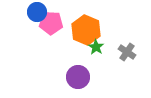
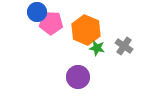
green star: moved 1 px right, 1 px down; rotated 21 degrees counterclockwise
gray cross: moved 3 px left, 6 px up
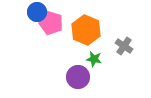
pink pentagon: rotated 15 degrees clockwise
green star: moved 3 px left, 11 px down
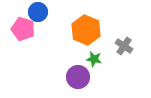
blue circle: moved 1 px right
pink pentagon: moved 28 px left, 6 px down
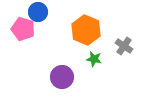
purple circle: moved 16 px left
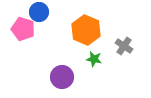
blue circle: moved 1 px right
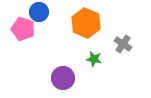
orange hexagon: moved 7 px up
gray cross: moved 1 px left, 2 px up
purple circle: moved 1 px right, 1 px down
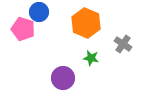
green star: moved 3 px left, 1 px up
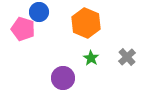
gray cross: moved 4 px right, 13 px down; rotated 12 degrees clockwise
green star: rotated 21 degrees clockwise
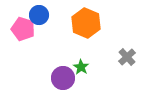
blue circle: moved 3 px down
green star: moved 10 px left, 9 px down
